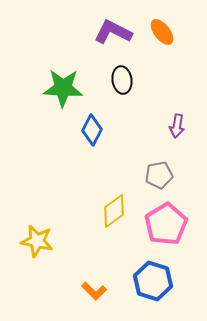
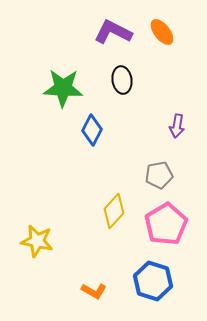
yellow diamond: rotated 12 degrees counterclockwise
orange L-shape: rotated 15 degrees counterclockwise
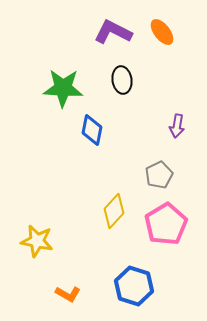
blue diamond: rotated 16 degrees counterclockwise
gray pentagon: rotated 16 degrees counterclockwise
blue hexagon: moved 19 px left, 5 px down
orange L-shape: moved 26 px left, 3 px down
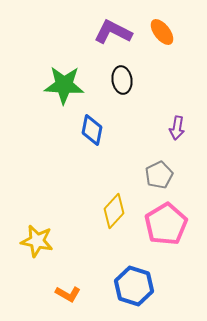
green star: moved 1 px right, 3 px up
purple arrow: moved 2 px down
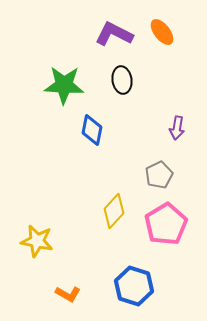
purple L-shape: moved 1 px right, 2 px down
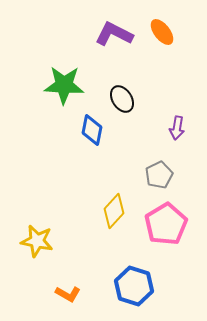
black ellipse: moved 19 px down; rotated 24 degrees counterclockwise
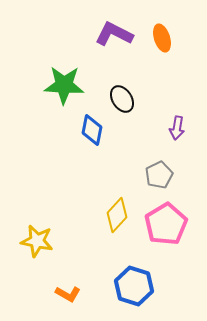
orange ellipse: moved 6 px down; rotated 20 degrees clockwise
yellow diamond: moved 3 px right, 4 px down
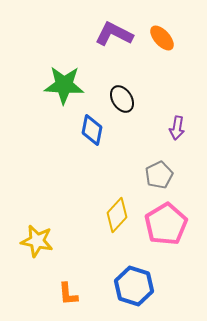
orange ellipse: rotated 24 degrees counterclockwise
orange L-shape: rotated 55 degrees clockwise
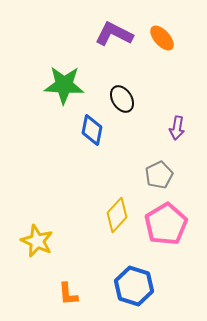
yellow star: rotated 12 degrees clockwise
